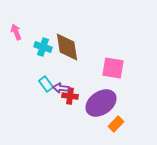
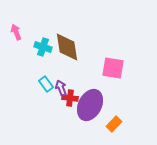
purple arrow: rotated 63 degrees clockwise
red cross: moved 2 px down
purple ellipse: moved 11 px left, 2 px down; rotated 28 degrees counterclockwise
orange rectangle: moved 2 px left
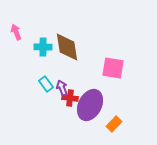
cyan cross: rotated 18 degrees counterclockwise
purple arrow: moved 1 px right
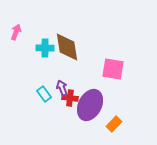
pink arrow: rotated 42 degrees clockwise
cyan cross: moved 2 px right, 1 px down
pink square: moved 1 px down
cyan rectangle: moved 2 px left, 10 px down
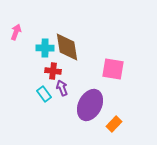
red cross: moved 17 px left, 27 px up
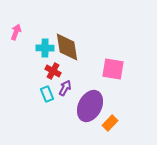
red cross: rotated 21 degrees clockwise
purple arrow: moved 3 px right; rotated 49 degrees clockwise
cyan rectangle: moved 3 px right; rotated 14 degrees clockwise
purple ellipse: moved 1 px down
orange rectangle: moved 4 px left, 1 px up
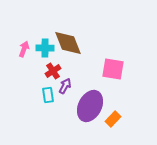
pink arrow: moved 8 px right, 17 px down
brown diamond: moved 1 px right, 4 px up; rotated 12 degrees counterclockwise
red cross: rotated 28 degrees clockwise
purple arrow: moved 2 px up
cyan rectangle: moved 1 px right, 1 px down; rotated 14 degrees clockwise
orange rectangle: moved 3 px right, 4 px up
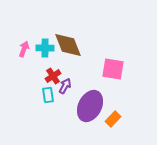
brown diamond: moved 2 px down
red cross: moved 5 px down
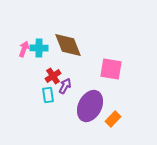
cyan cross: moved 6 px left
pink square: moved 2 px left
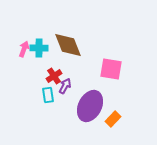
red cross: moved 1 px right
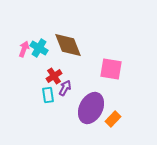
cyan cross: rotated 30 degrees clockwise
purple arrow: moved 2 px down
purple ellipse: moved 1 px right, 2 px down
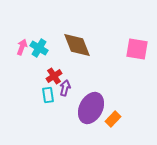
brown diamond: moved 9 px right
pink arrow: moved 2 px left, 2 px up
pink square: moved 26 px right, 20 px up
purple arrow: rotated 14 degrees counterclockwise
